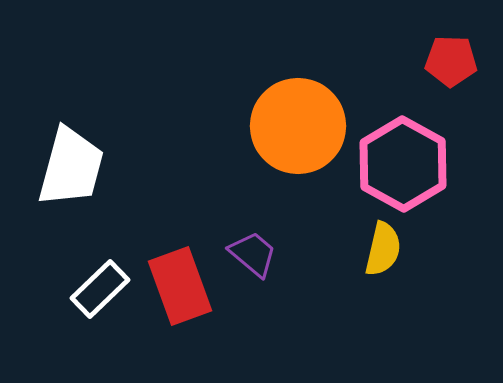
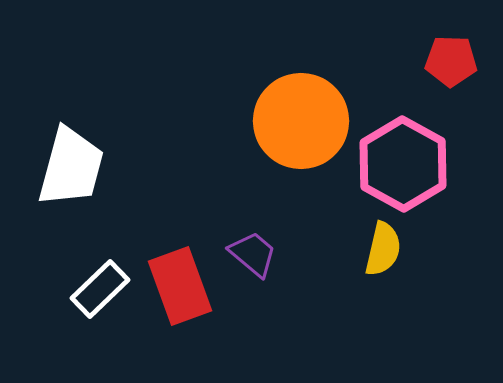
orange circle: moved 3 px right, 5 px up
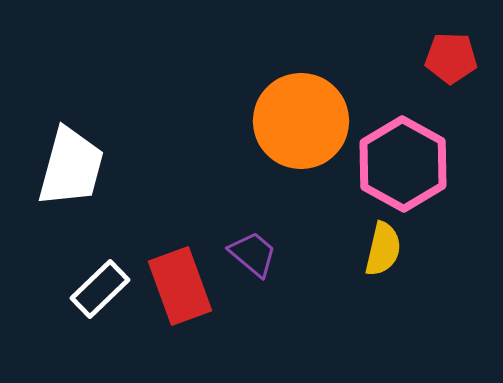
red pentagon: moved 3 px up
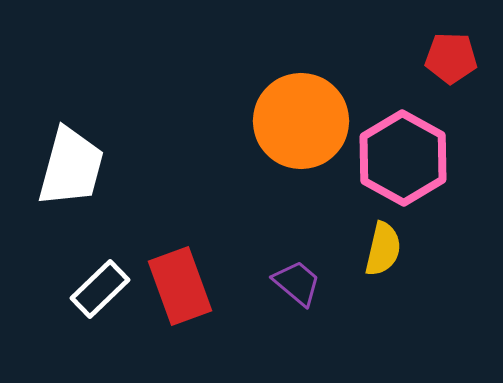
pink hexagon: moved 6 px up
purple trapezoid: moved 44 px right, 29 px down
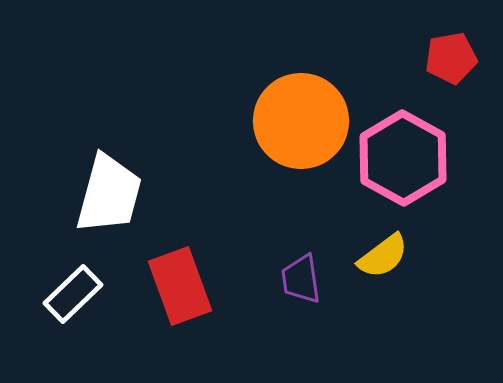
red pentagon: rotated 12 degrees counterclockwise
white trapezoid: moved 38 px right, 27 px down
yellow semicircle: moved 7 px down; rotated 40 degrees clockwise
purple trapezoid: moved 4 px right, 4 px up; rotated 138 degrees counterclockwise
white rectangle: moved 27 px left, 5 px down
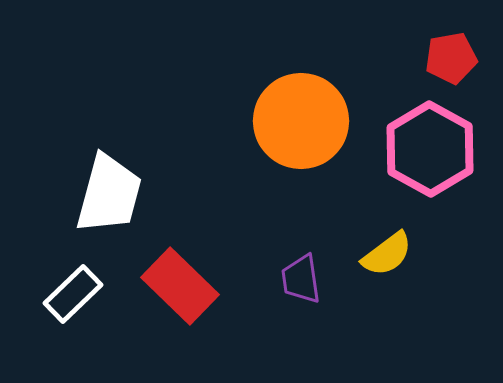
pink hexagon: moved 27 px right, 9 px up
yellow semicircle: moved 4 px right, 2 px up
red rectangle: rotated 26 degrees counterclockwise
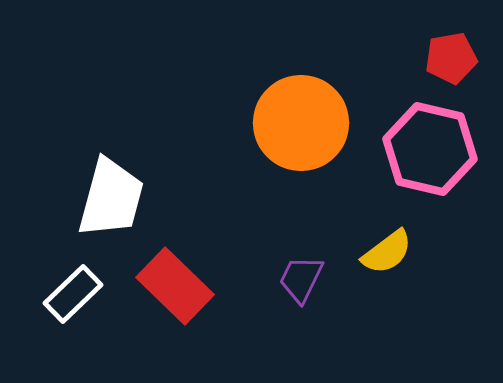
orange circle: moved 2 px down
pink hexagon: rotated 16 degrees counterclockwise
white trapezoid: moved 2 px right, 4 px down
yellow semicircle: moved 2 px up
purple trapezoid: rotated 34 degrees clockwise
red rectangle: moved 5 px left
